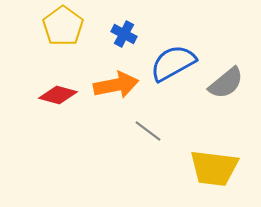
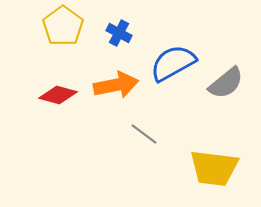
blue cross: moved 5 px left, 1 px up
gray line: moved 4 px left, 3 px down
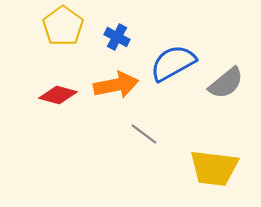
blue cross: moved 2 px left, 4 px down
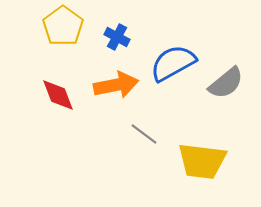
red diamond: rotated 54 degrees clockwise
yellow trapezoid: moved 12 px left, 7 px up
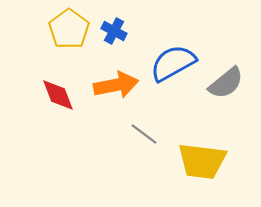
yellow pentagon: moved 6 px right, 3 px down
blue cross: moved 3 px left, 6 px up
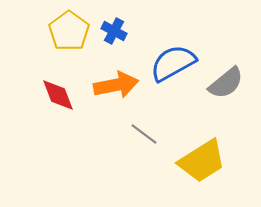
yellow pentagon: moved 2 px down
yellow trapezoid: rotated 39 degrees counterclockwise
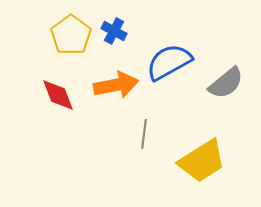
yellow pentagon: moved 2 px right, 4 px down
blue semicircle: moved 4 px left, 1 px up
gray line: rotated 60 degrees clockwise
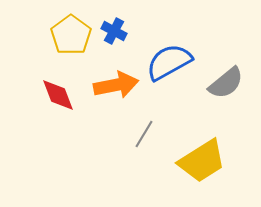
gray line: rotated 24 degrees clockwise
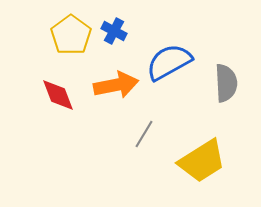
gray semicircle: rotated 54 degrees counterclockwise
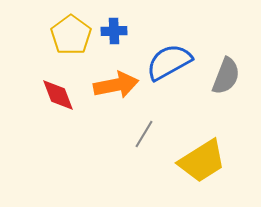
blue cross: rotated 30 degrees counterclockwise
gray semicircle: moved 7 px up; rotated 24 degrees clockwise
